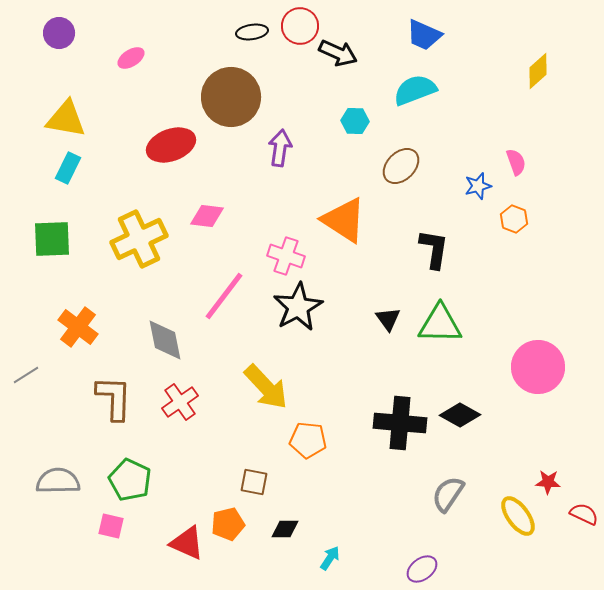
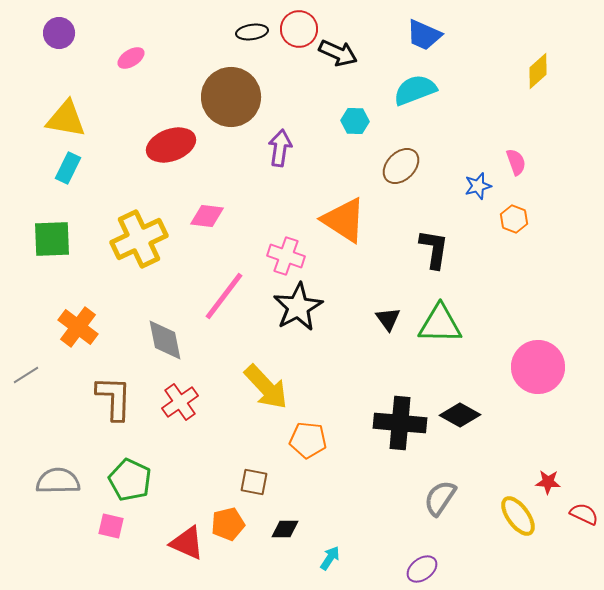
red circle at (300, 26): moved 1 px left, 3 px down
gray semicircle at (448, 494): moved 8 px left, 4 px down
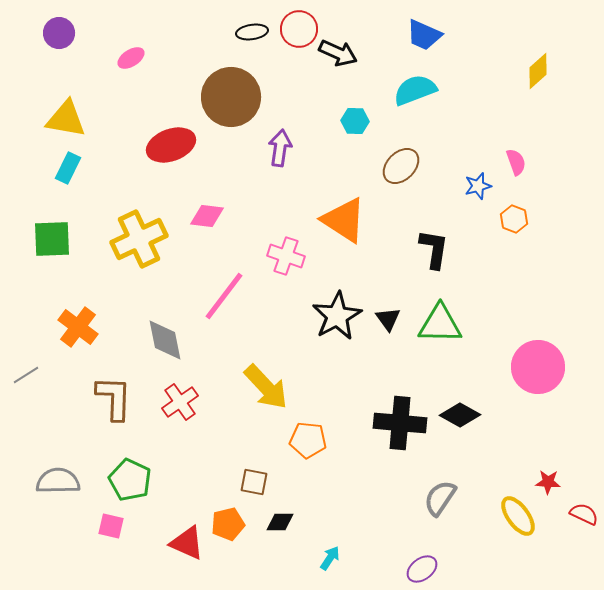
black star at (298, 307): moved 39 px right, 9 px down
black diamond at (285, 529): moved 5 px left, 7 px up
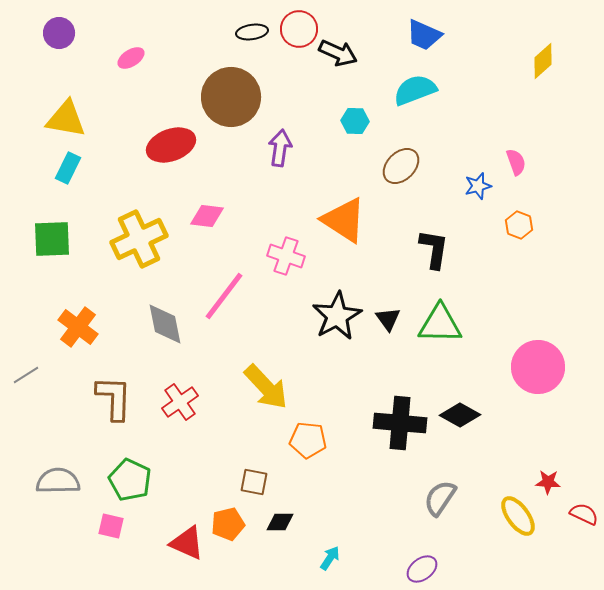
yellow diamond at (538, 71): moved 5 px right, 10 px up
orange hexagon at (514, 219): moved 5 px right, 6 px down
gray diamond at (165, 340): moved 16 px up
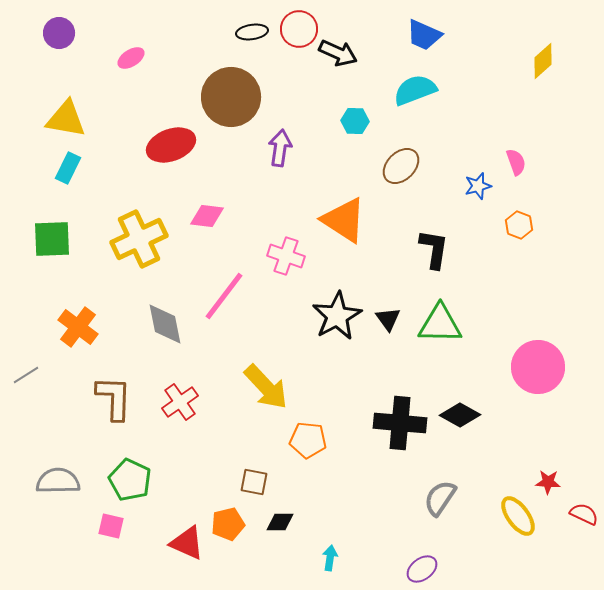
cyan arrow at (330, 558): rotated 25 degrees counterclockwise
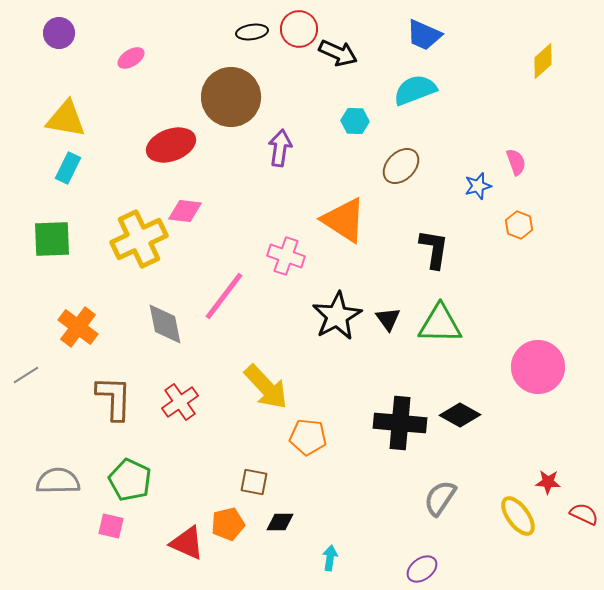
pink diamond at (207, 216): moved 22 px left, 5 px up
orange pentagon at (308, 440): moved 3 px up
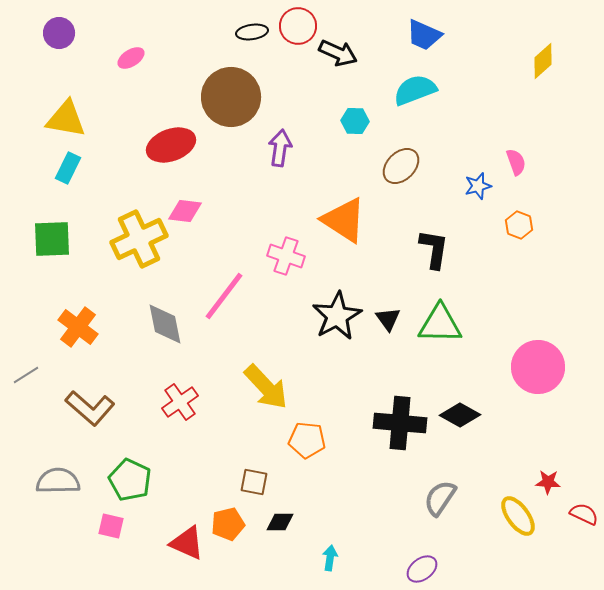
red circle at (299, 29): moved 1 px left, 3 px up
brown L-shape at (114, 398): moved 24 px left, 10 px down; rotated 129 degrees clockwise
orange pentagon at (308, 437): moved 1 px left, 3 px down
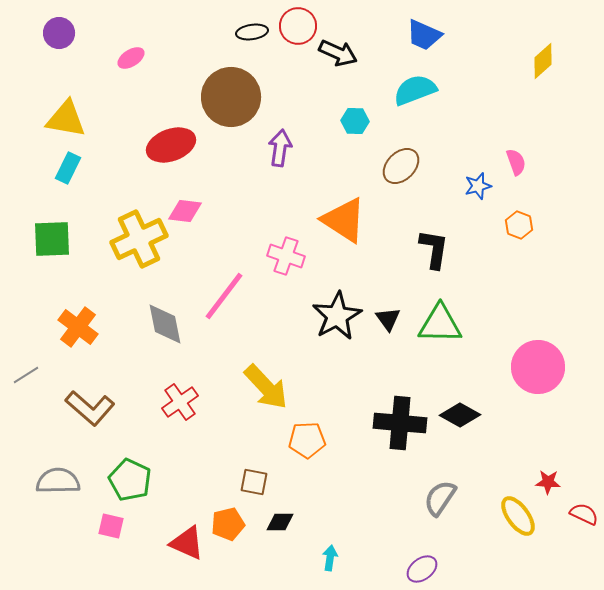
orange pentagon at (307, 440): rotated 9 degrees counterclockwise
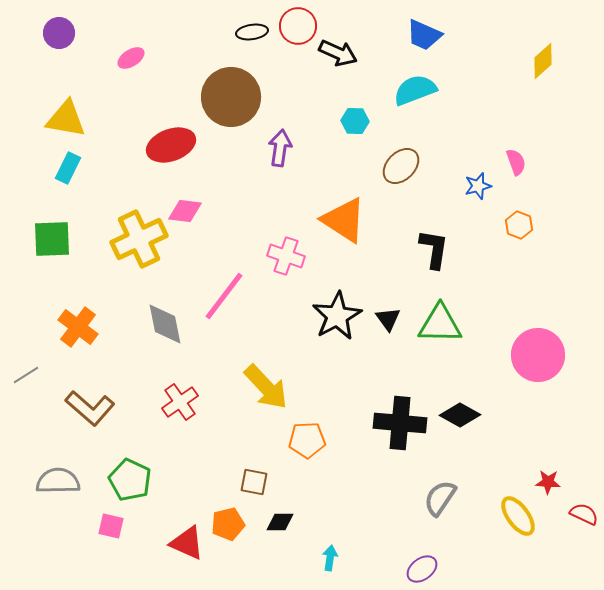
pink circle at (538, 367): moved 12 px up
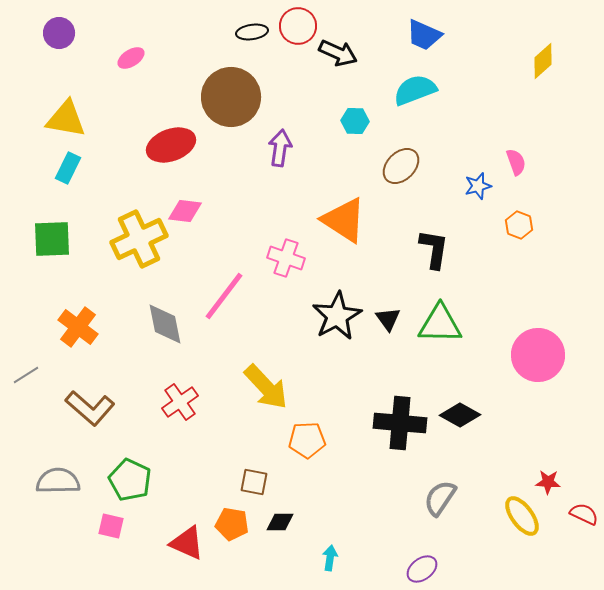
pink cross at (286, 256): moved 2 px down
yellow ellipse at (518, 516): moved 4 px right
orange pentagon at (228, 524): moved 4 px right; rotated 24 degrees clockwise
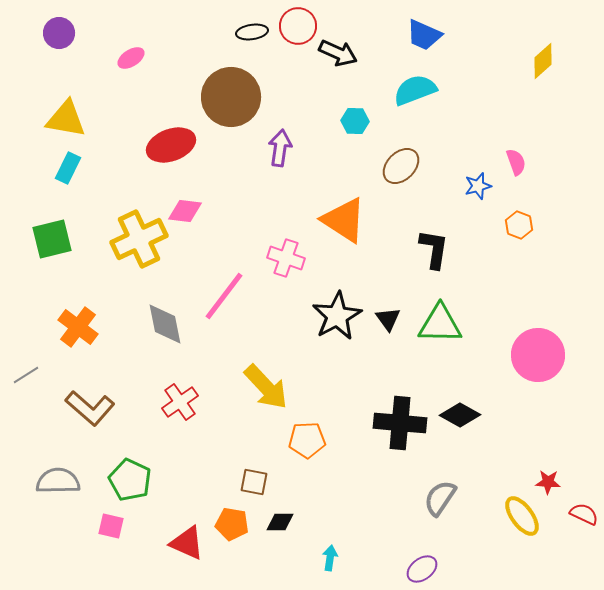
green square at (52, 239): rotated 12 degrees counterclockwise
